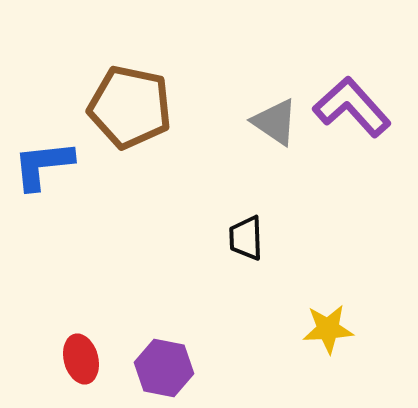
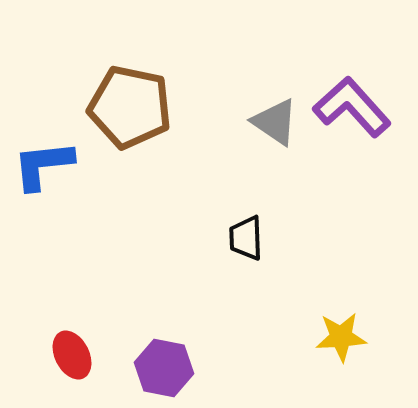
yellow star: moved 13 px right, 8 px down
red ellipse: moved 9 px left, 4 px up; rotated 12 degrees counterclockwise
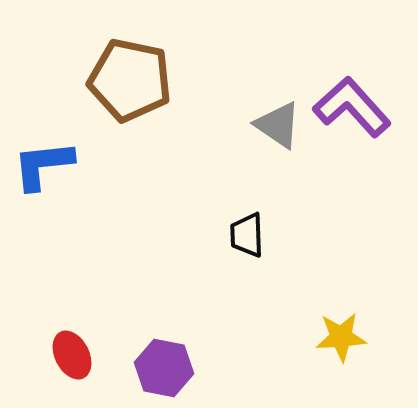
brown pentagon: moved 27 px up
gray triangle: moved 3 px right, 3 px down
black trapezoid: moved 1 px right, 3 px up
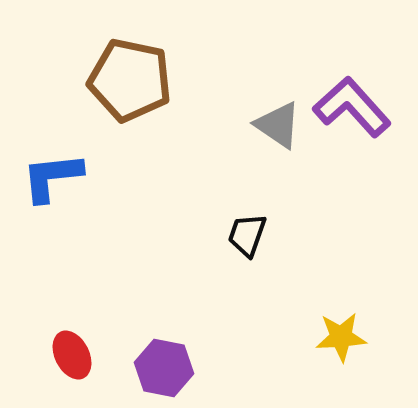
blue L-shape: moved 9 px right, 12 px down
black trapezoid: rotated 21 degrees clockwise
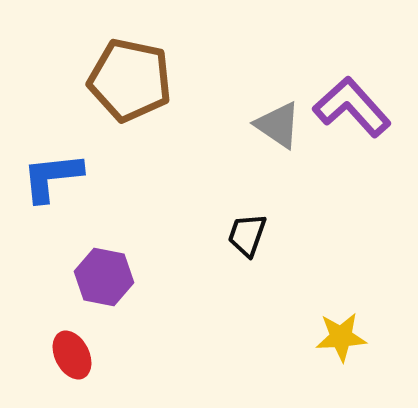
purple hexagon: moved 60 px left, 91 px up
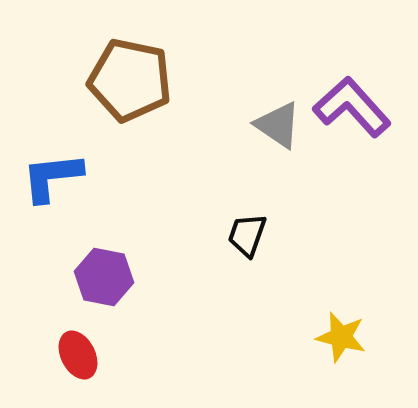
yellow star: rotated 18 degrees clockwise
red ellipse: moved 6 px right
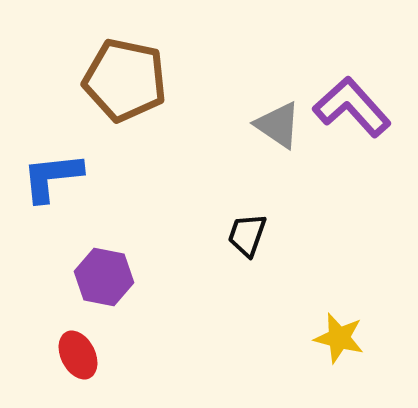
brown pentagon: moved 5 px left
yellow star: moved 2 px left, 1 px down
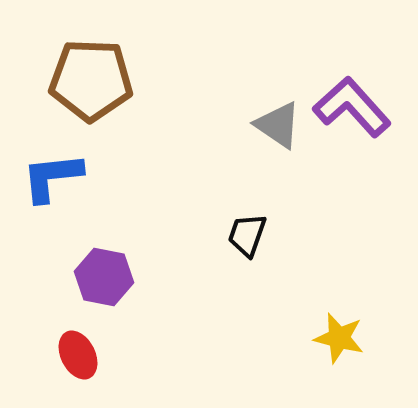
brown pentagon: moved 34 px left; rotated 10 degrees counterclockwise
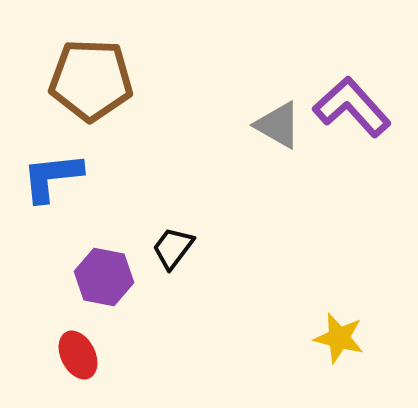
gray triangle: rotated 4 degrees counterclockwise
black trapezoid: moved 74 px left, 13 px down; rotated 18 degrees clockwise
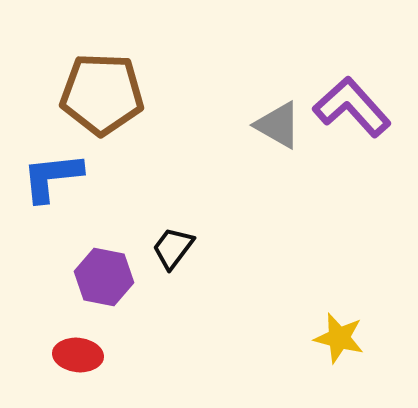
brown pentagon: moved 11 px right, 14 px down
red ellipse: rotated 57 degrees counterclockwise
